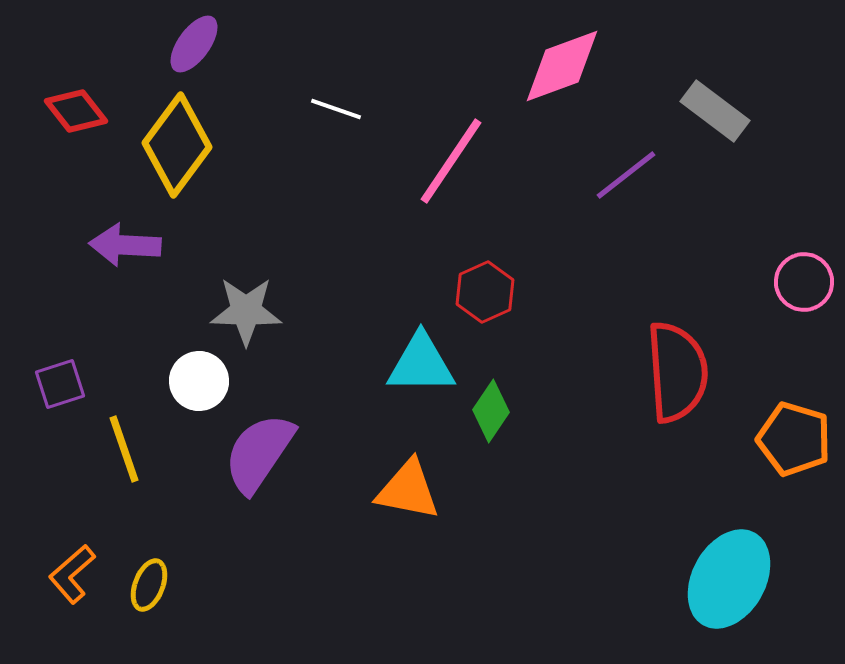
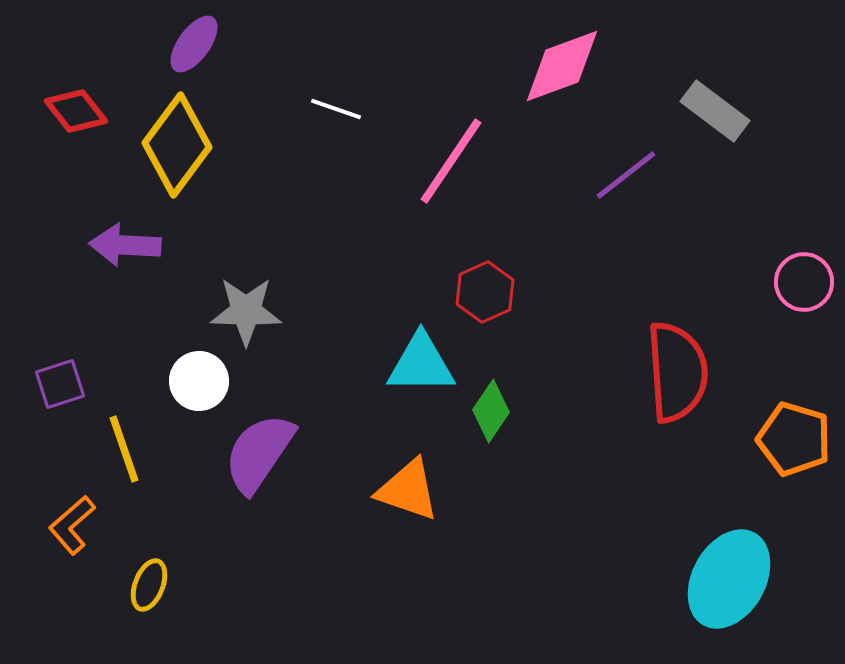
orange triangle: rotated 8 degrees clockwise
orange L-shape: moved 49 px up
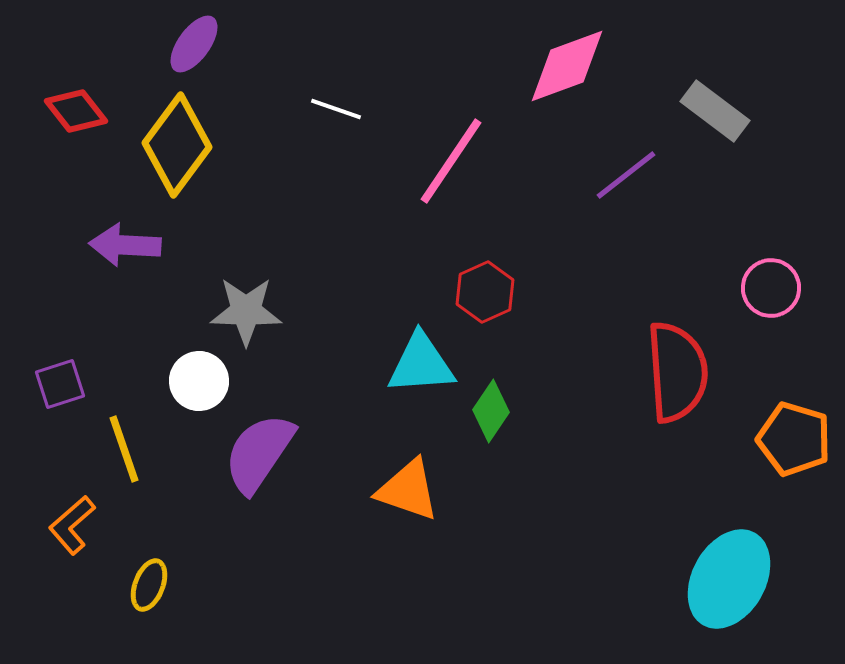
pink diamond: moved 5 px right
pink circle: moved 33 px left, 6 px down
cyan triangle: rotated 4 degrees counterclockwise
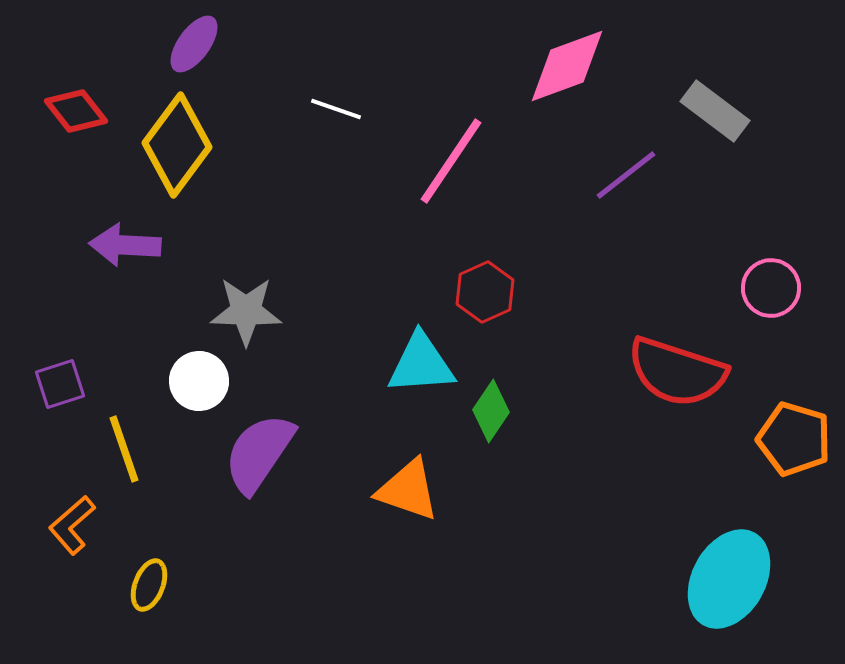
red semicircle: rotated 112 degrees clockwise
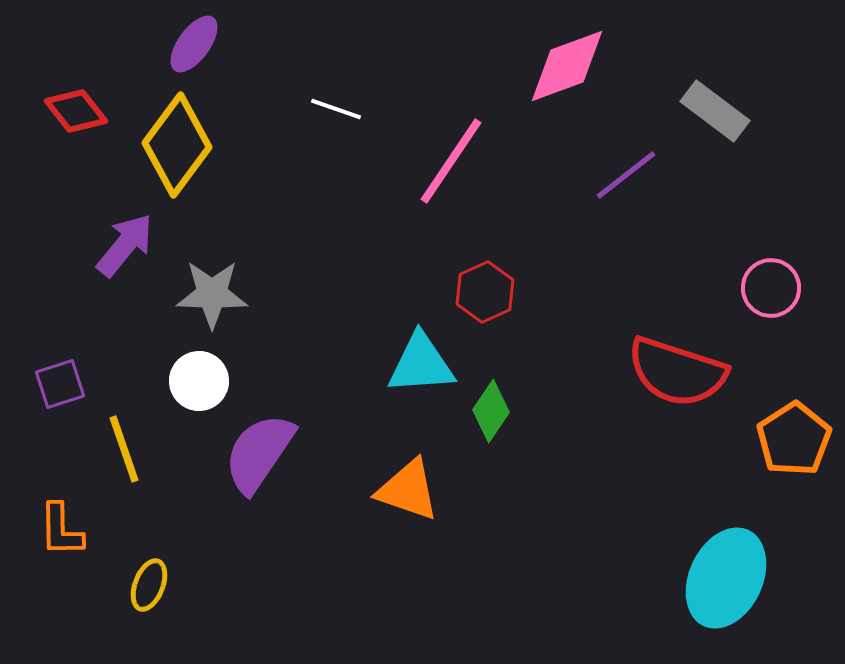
purple arrow: rotated 126 degrees clockwise
gray star: moved 34 px left, 17 px up
orange pentagon: rotated 22 degrees clockwise
orange L-shape: moved 11 px left, 5 px down; rotated 50 degrees counterclockwise
cyan ellipse: moved 3 px left, 1 px up; rotated 4 degrees counterclockwise
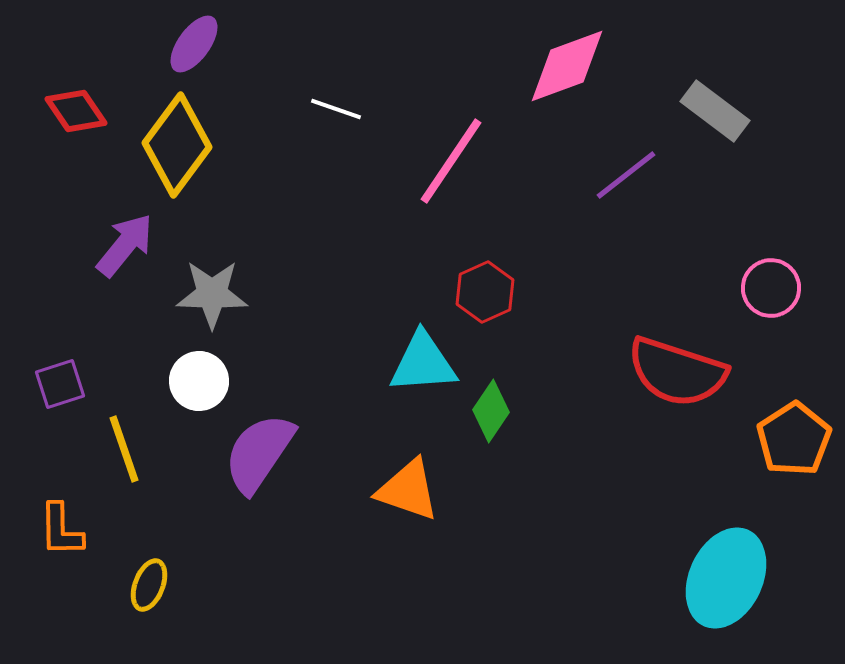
red diamond: rotated 4 degrees clockwise
cyan triangle: moved 2 px right, 1 px up
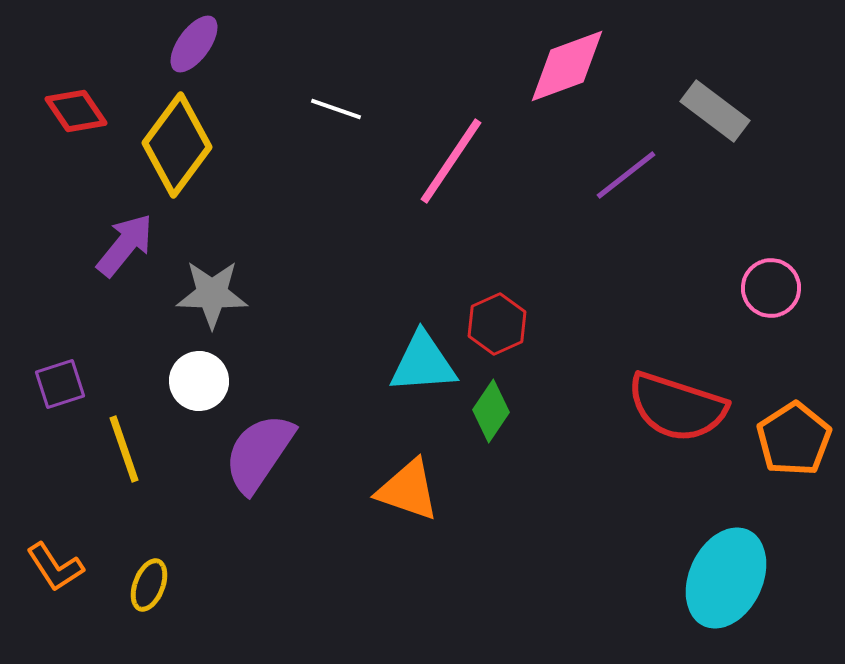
red hexagon: moved 12 px right, 32 px down
red semicircle: moved 35 px down
orange L-shape: moved 6 px left, 37 px down; rotated 32 degrees counterclockwise
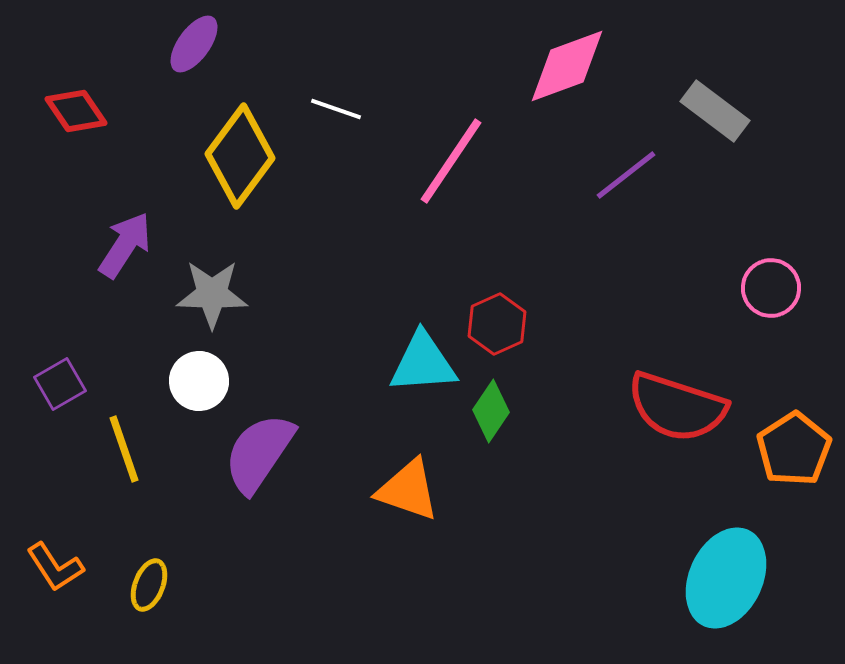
yellow diamond: moved 63 px right, 11 px down
purple arrow: rotated 6 degrees counterclockwise
purple square: rotated 12 degrees counterclockwise
orange pentagon: moved 10 px down
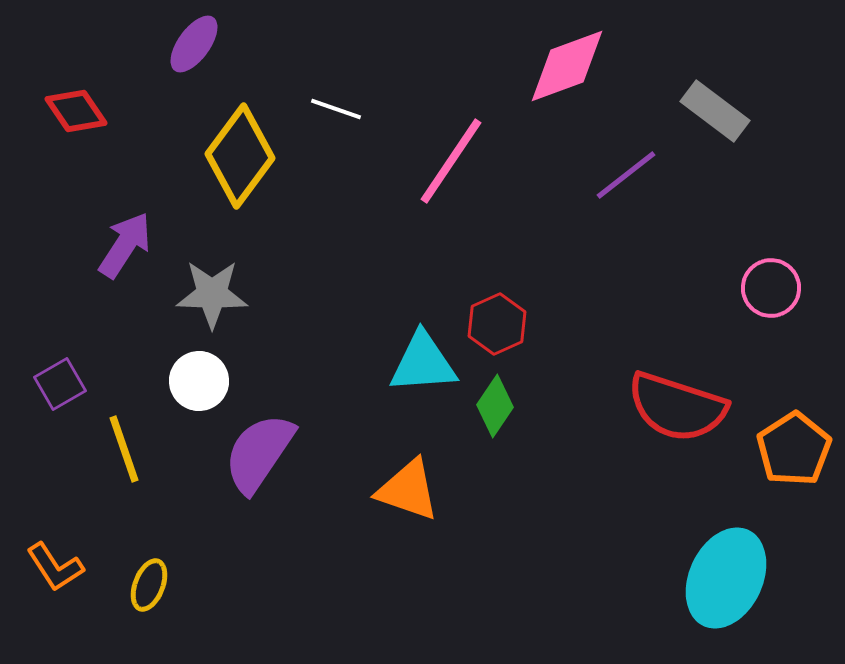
green diamond: moved 4 px right, 5 px up
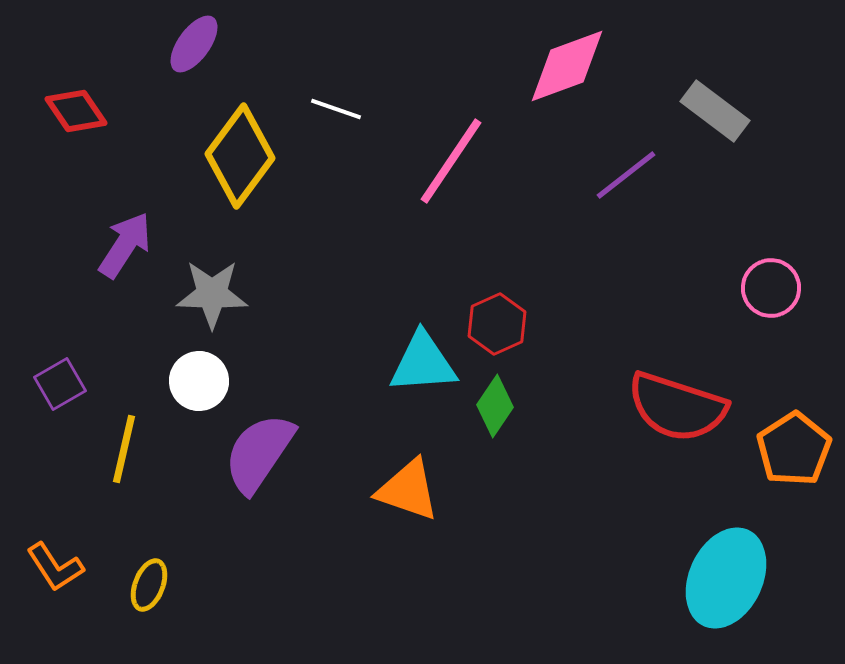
yellow line: rotated 32 degrees clockwise
